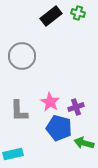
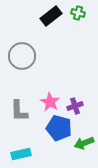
purple cross: moved 1 px left, 1 px up
green arrow: rotated 36 degrees counterclockwise
cyan rectangle: moved 8 px right
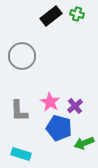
green cross: moved 1 px left, 1 px down
purple cross: rotated 21 degrees counterclockwise
cyan rectangle: rotated 30 degrees clockwise
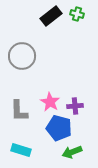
purple cross: rotated 35 degrees clockwise
green arrow: moved 12 px left, 9 px down
cyan rectangle: moved 4 px up
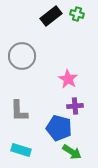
pink star: moved 18 px right, 23 px up
green arrow: rotated 126 degrees counterclockwise
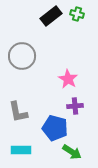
gray L-shape: moved 1 px left, 1 px down; rotated 10 degrees counterclockwise
blue pentagon: moved 4 px left
cyan rectangle: rotated 18 degrees counterclockwise
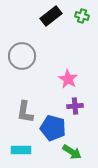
green cross: moved 5 px right, 2 px down
gray L-shape: moved 7 px right; rotated 20 degrees clockwise
blue pentagon: moved 2 px left
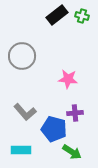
black rectangle: moved 6 px right, 1 px up
pink star: rotated 24 degrees counterclockwise
purple cross: moved 7 px down
gray L-shape: rotated 50 degrees counterclockwise
blue pentagon: moved 1 px right, 1 px down
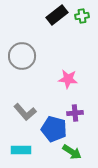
green cross: rotated 24 degrees counterclockwise
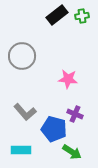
purple cross: moved 1 px down; rotated 28 degrees clockwise
